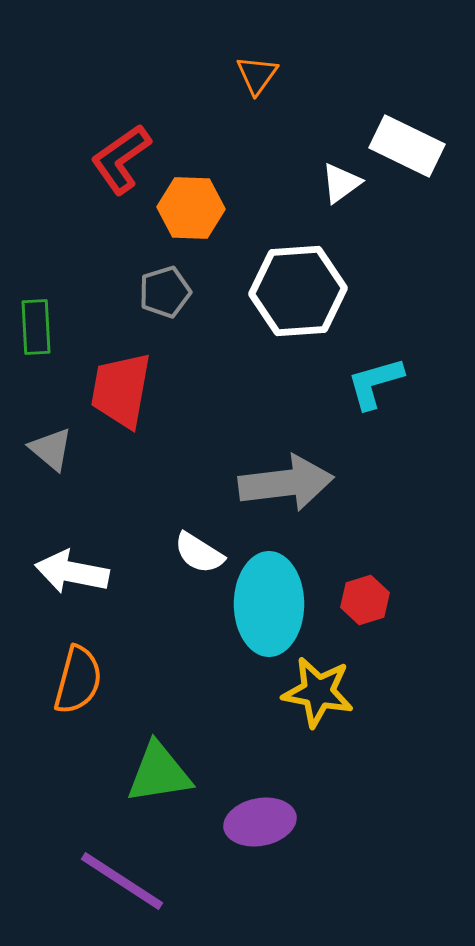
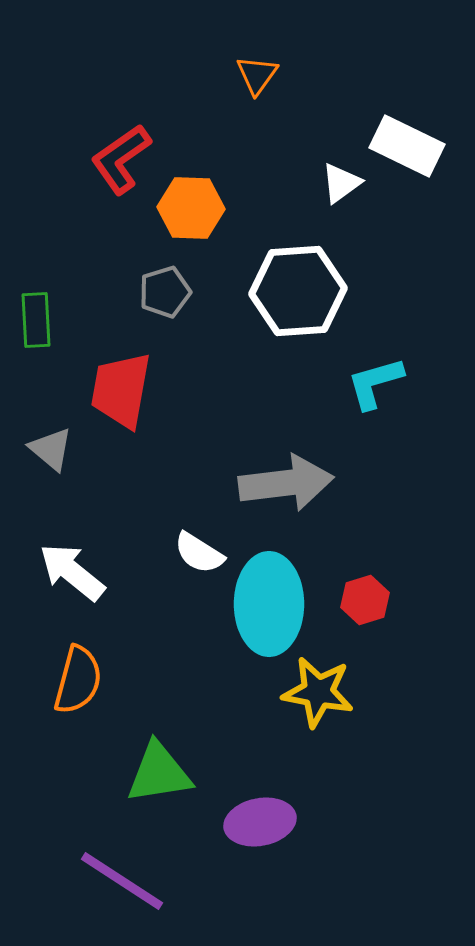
green rectangle: moved 7 px up
white arrow: rotated 28 degrees clockwise
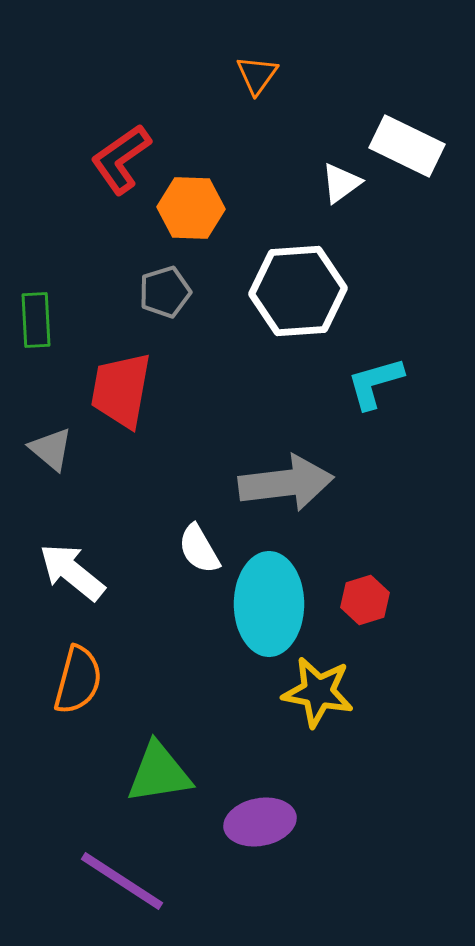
white semicircle: moved 4 px up; rotated 28 degrees clockwise
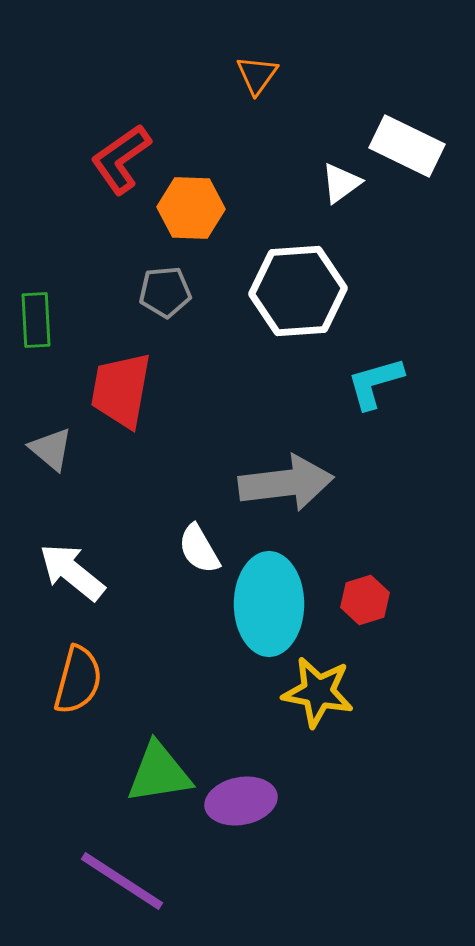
gray pentagon: rotated 12 degrees clockwise
purple ellipse: moved 19 px left, 21 px up
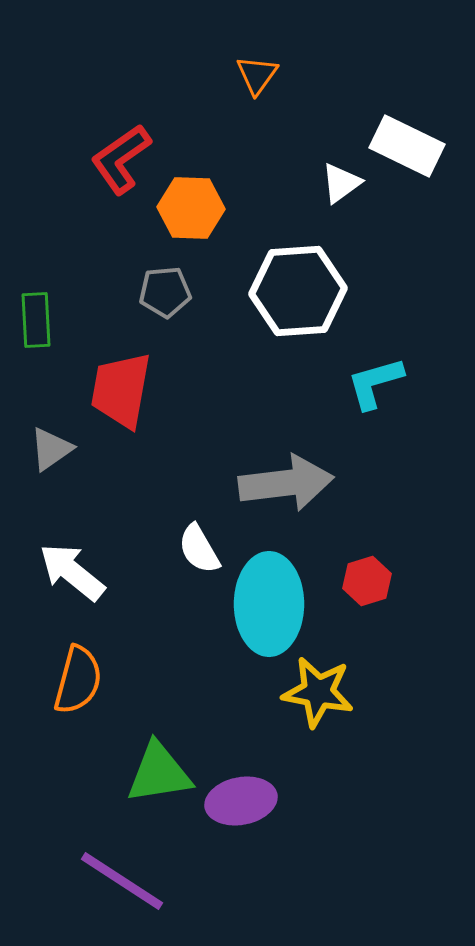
gray triangle: rotated 45 degrees clockwise
red hexagon: moved 2 px right, 19 px up
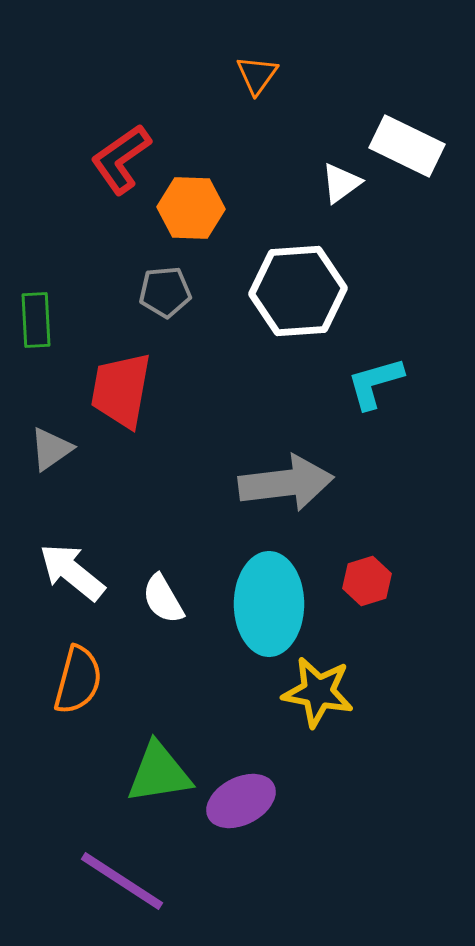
white semicircle: moved 36 px left, 50 px down
purple ellipse: rotated 16 degrees counterclockwise
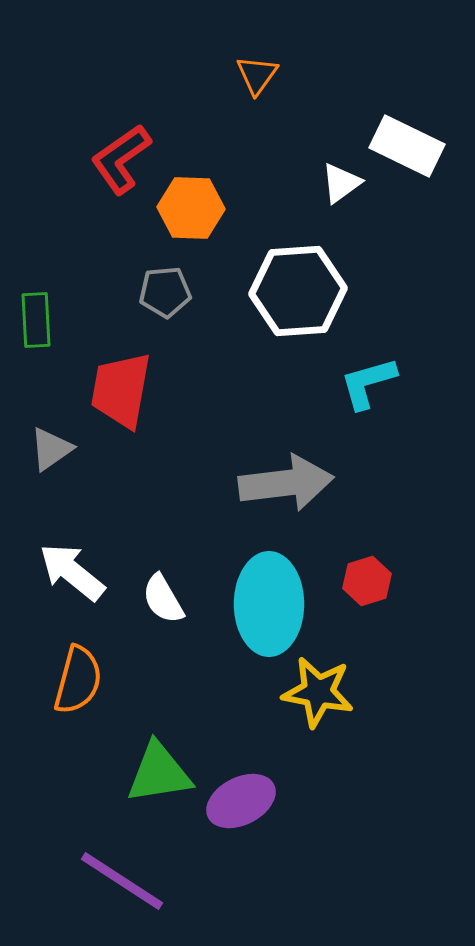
cyan L-shape: moved 7 px left
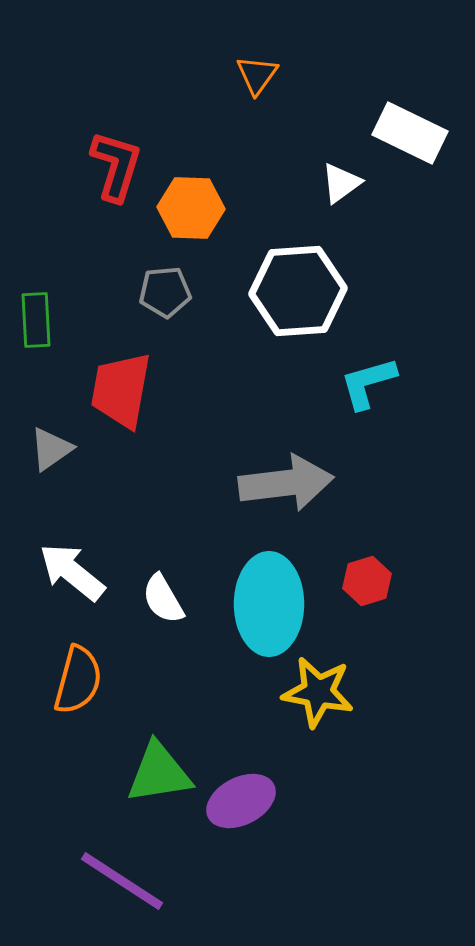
white rectangle: moved 3 px right, 13 px up
red L-shape: moved 5 px left, 7 px down; rotated 142 degrees clockwise
